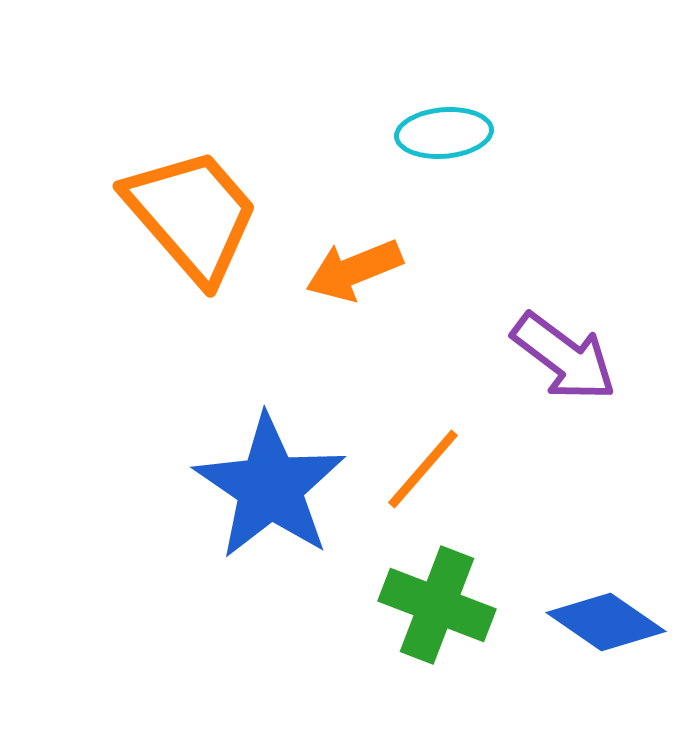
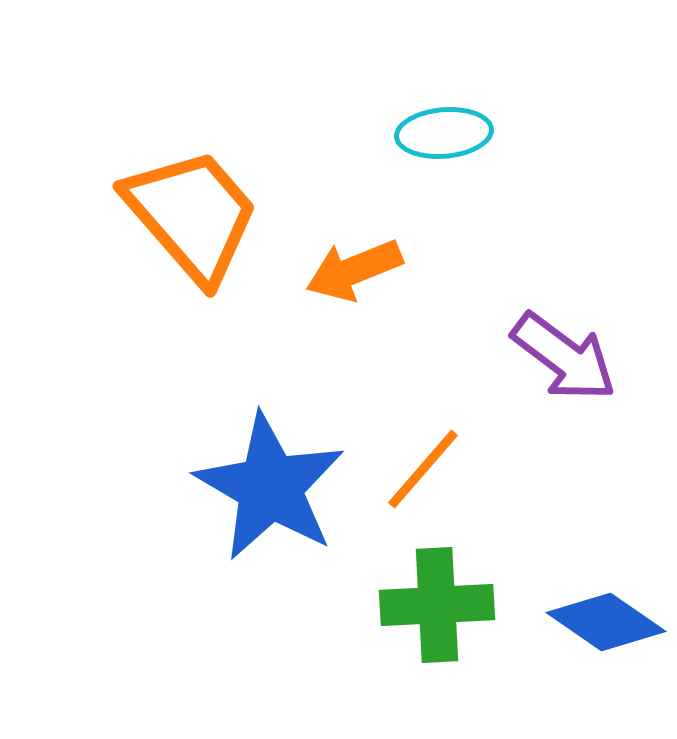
blue star: rotated 4 degrees counterclockwise
green cross: rotated 24 degrees counterclockwise
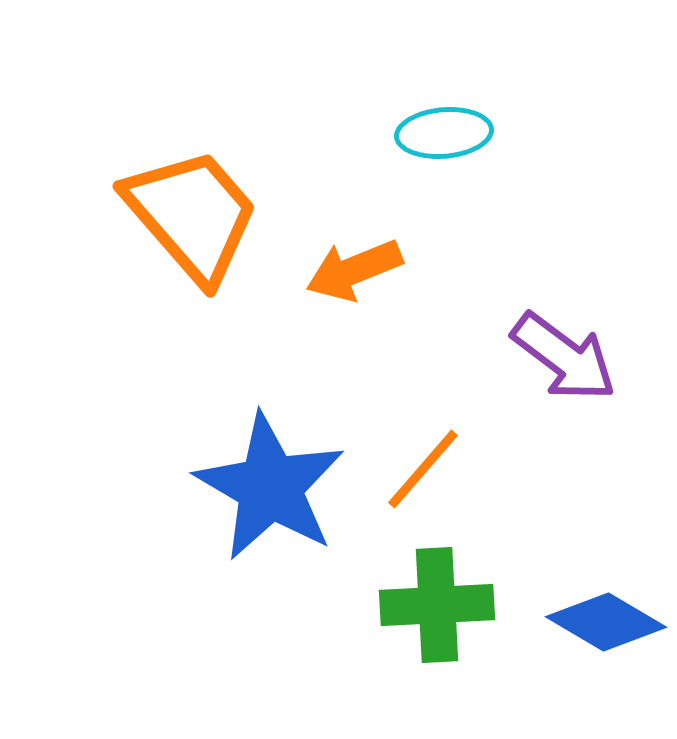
blue diamond: rotated 4 degrees counterclockwise
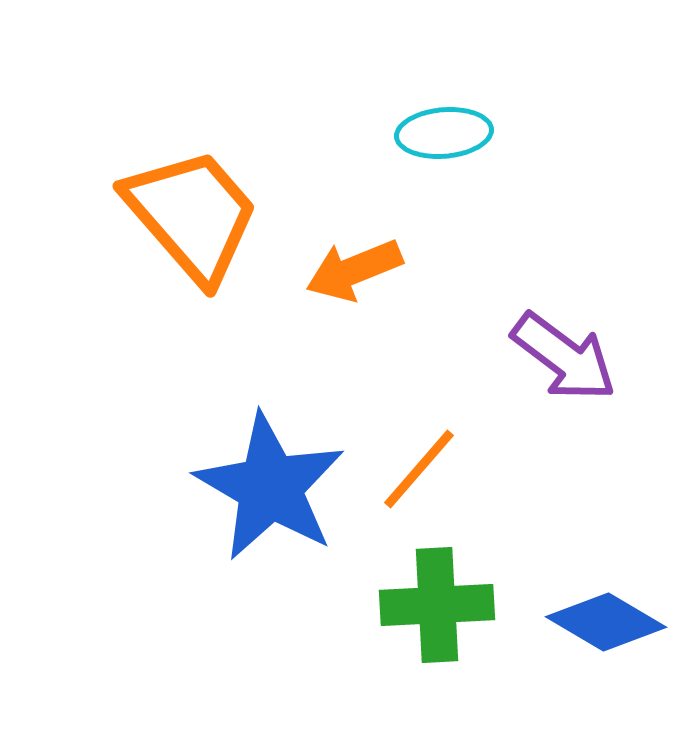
orange line: moved 4 px left
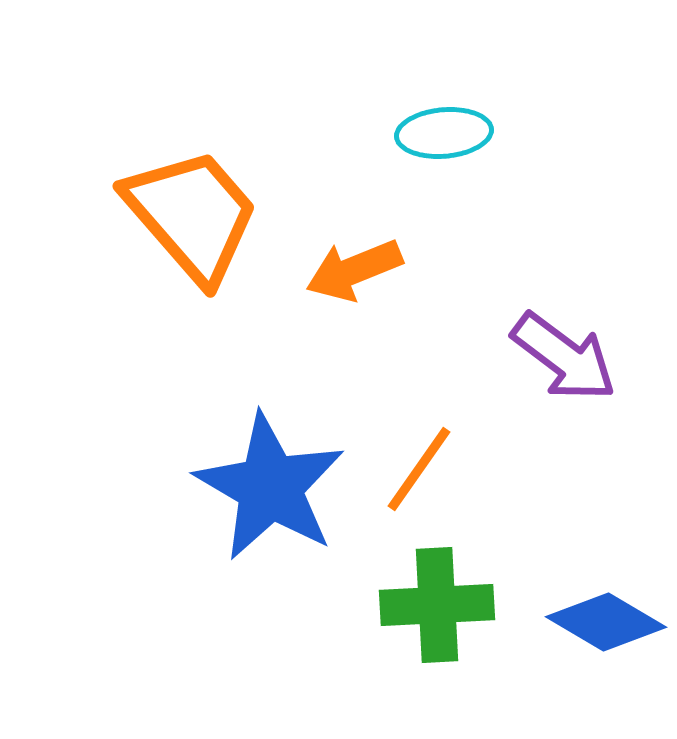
orange line: rotated 6 degrees counterclockwise
